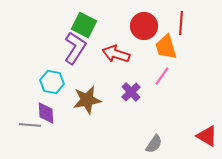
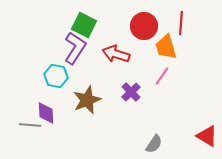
cyan hexagon: moved 4 px right, 6 px up
brown star: rotated 12 degrees counterclockwise
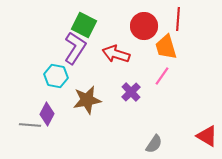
red line: moved 3 px left, 4 px up
brown star: rotated 12 degrees clockwise
purple diamond: moved 1 px right, 1 px down; rotated 30 degrees clockwise
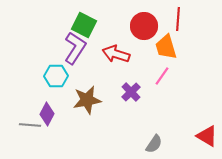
cyan hexagon: rotated 10 degrees counterclockwise
